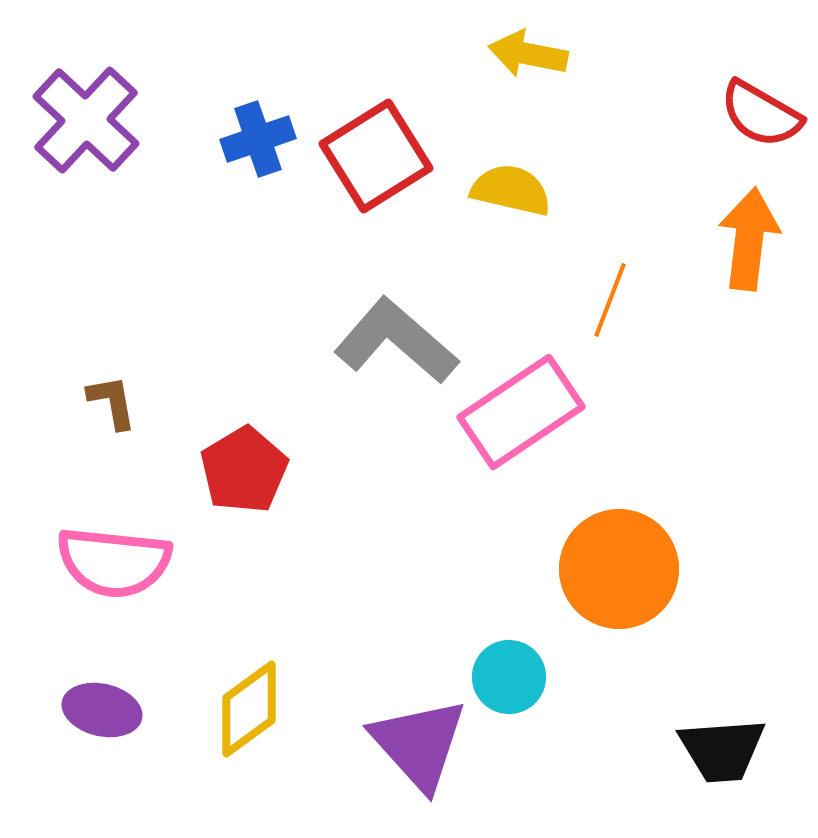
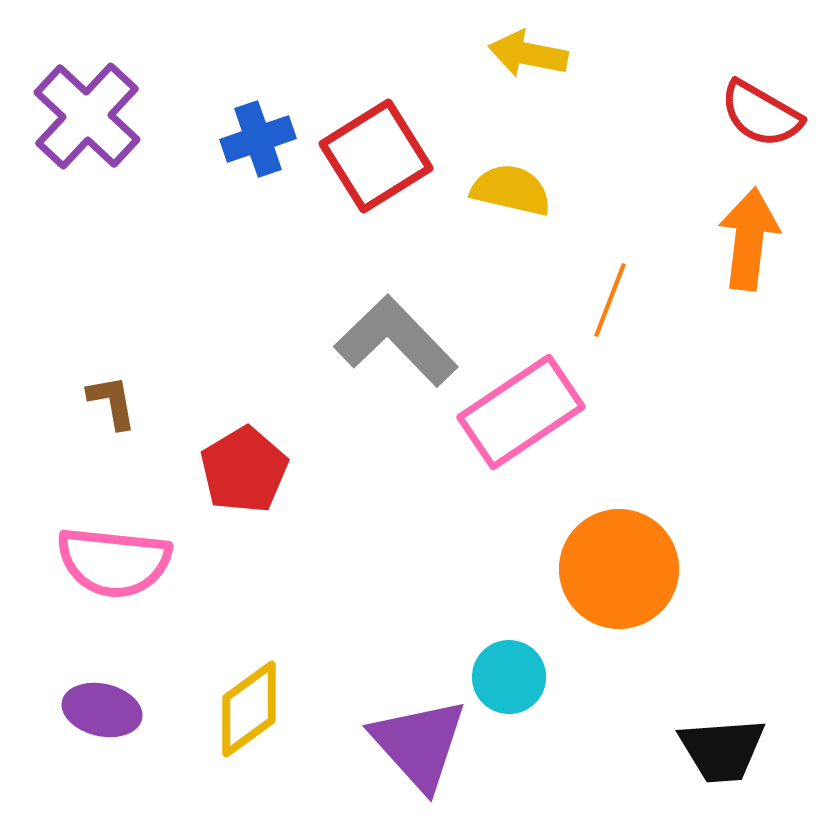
purple cross: moved 1 px right, 4 px up
gray L-shape: rotated 5 degrees clockwise
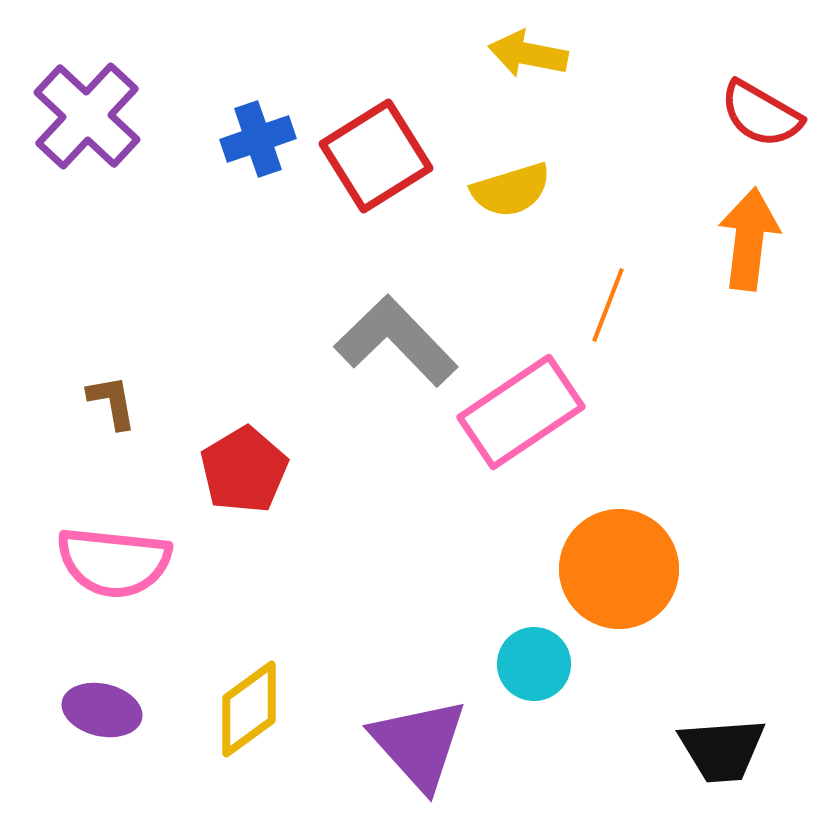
yellow semicircle: rotated 150 degrees clockwise
orange line: moved 2 px left, 5 px down
cyan circle: moved 25 px right, 13 px up
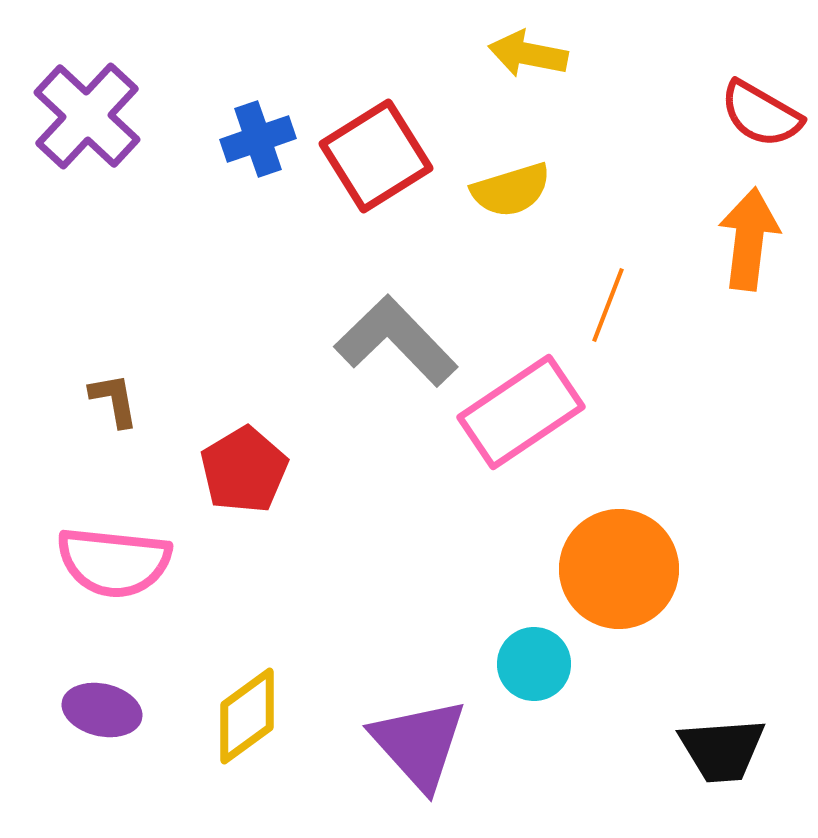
brown L-shape: moved 2 px right, 2 px up
yellow diamond: moved 2 px left, 7 px down
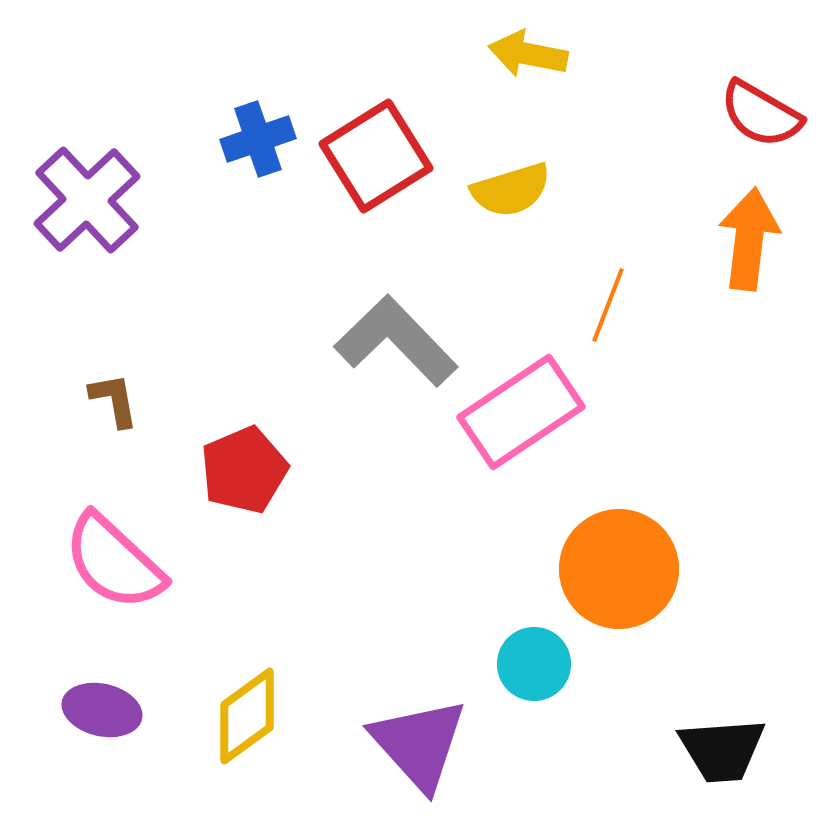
purple cross: moved 84 px down; rotated 4 degrees clockwise
red pentagon: rotated 8 degrees clockwise
pink semicircle: rotated 37 degrees clockwise
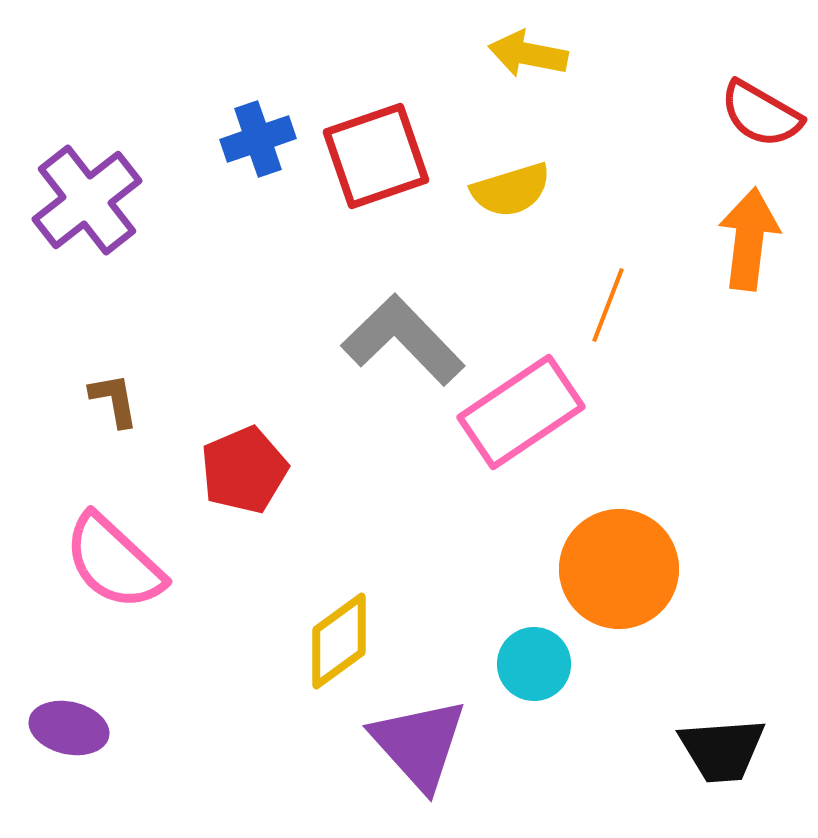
red square: rotated 13 degrees clockwise
purple cross: rotated 5 degrees clockwise
gray L-shape: moved 7 px right, 1 px up
purple ellipse: moved 33 px left, 18 px down
yellow diamond: moved 92 px right, 75 px up
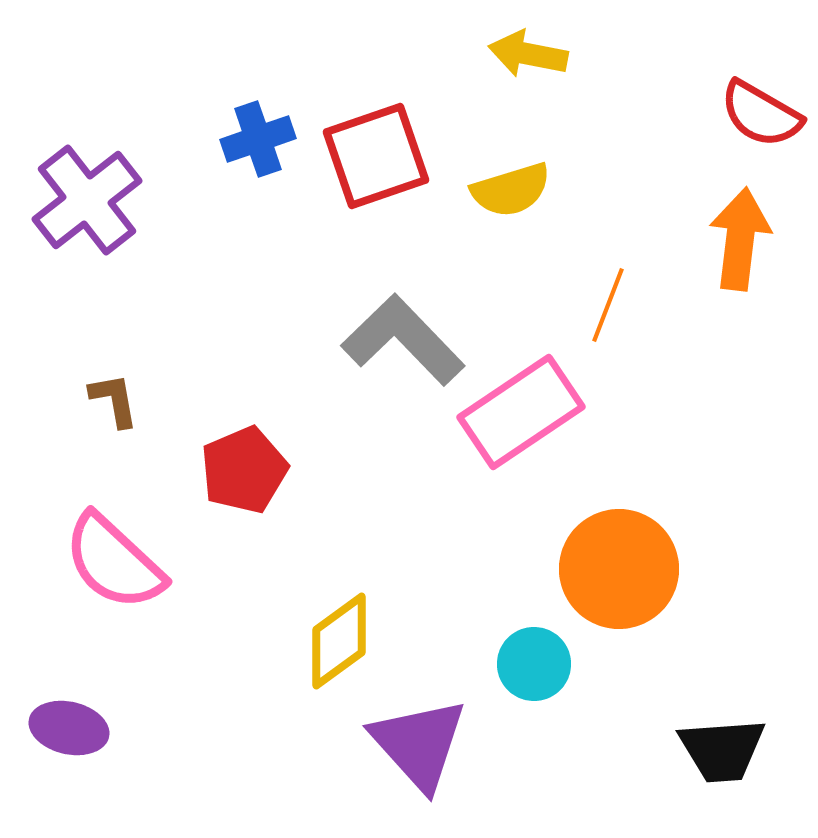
orange arrow: moved 9 px left
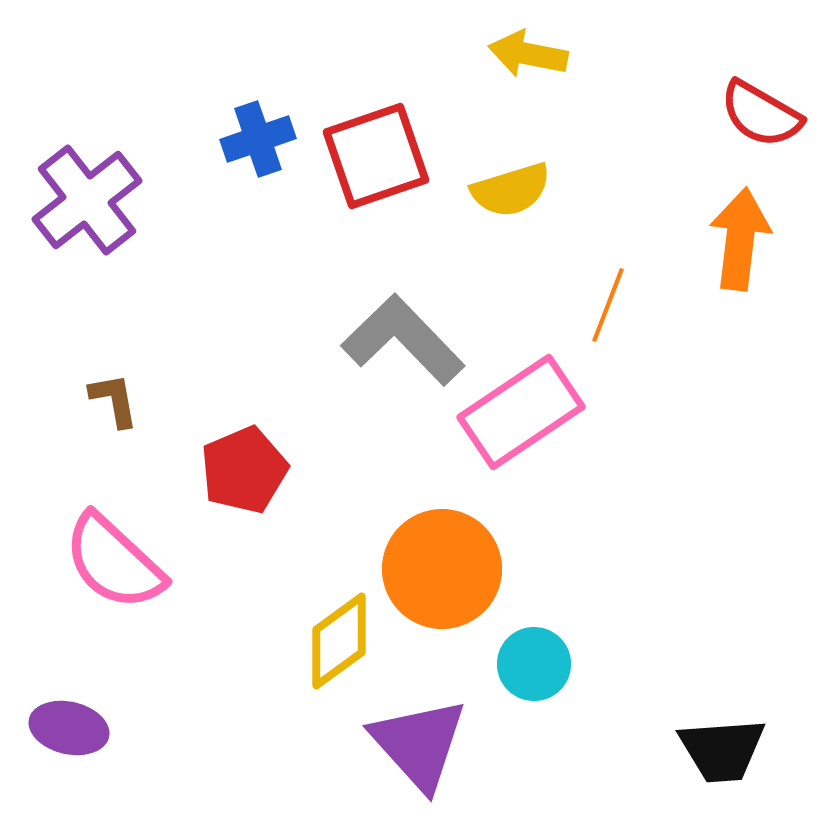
orange circle: moved 177 px left
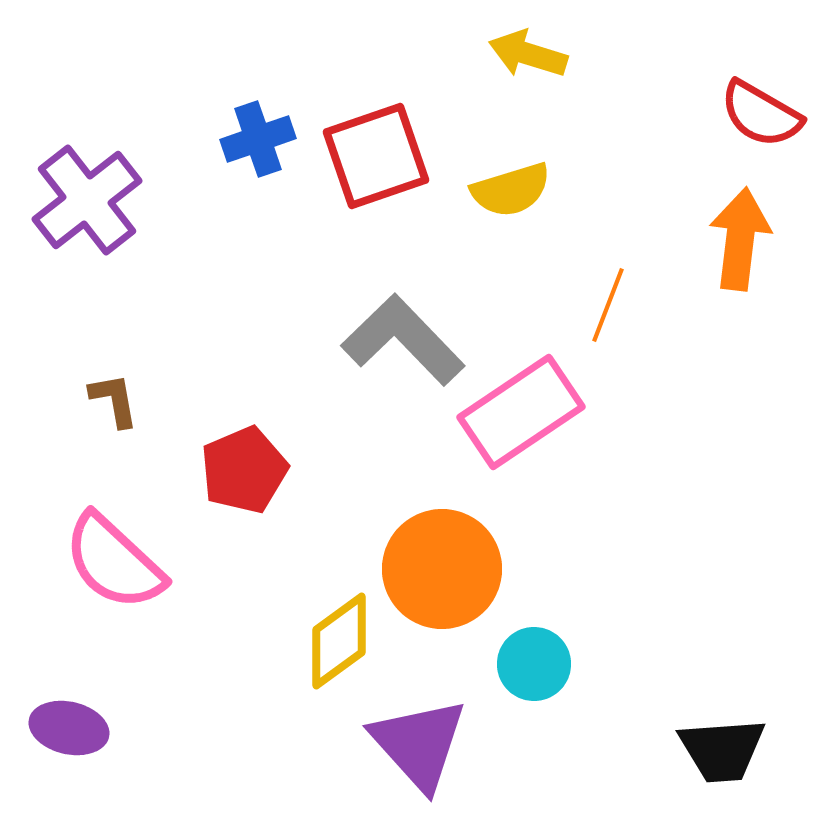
yellow arrow: rotated 6 degrees clockwise
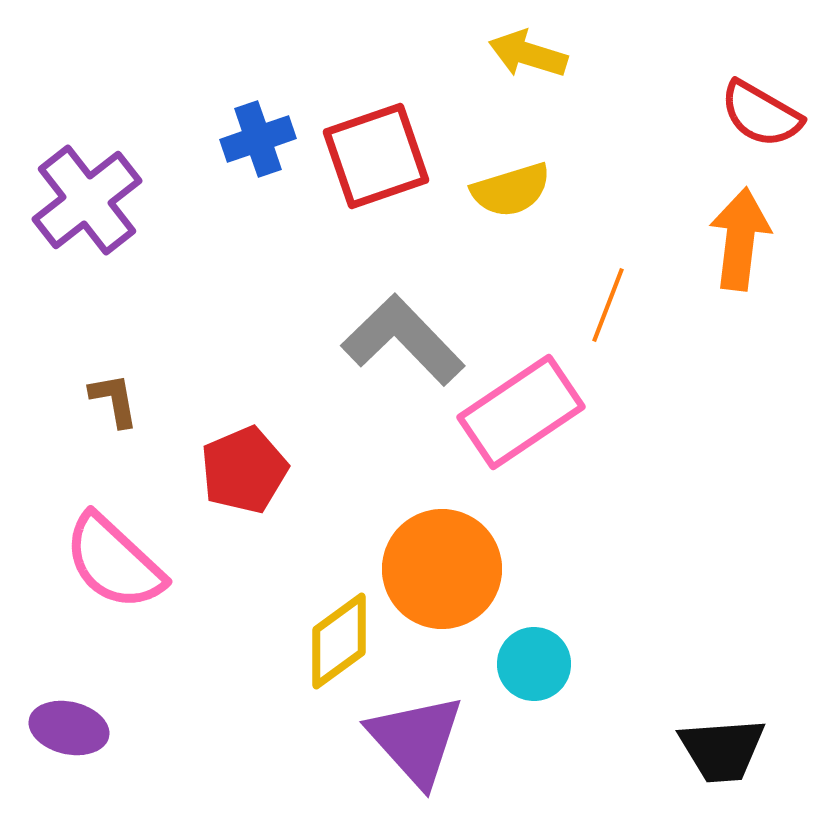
purple triangle: moved 3 px left, 4 px up
